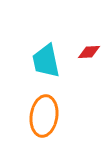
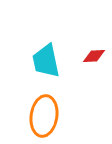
red diamond: moved 5 px right, 4 px down
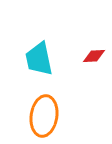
cyan trapezoid: moved 7 px left, 2 px up
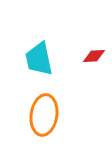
orange ellipse: moved 1 px up
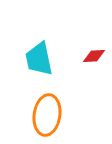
orange ellipse: moved 3 px right
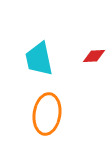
orange ellipse: moved 1 px up
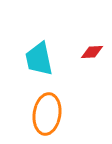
red diamond: moved 2 px left, 4 px up
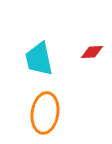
orange ellipse: moved 2 px left, 1 px up
